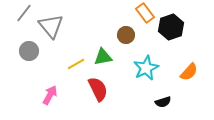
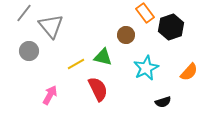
green triangle: rotated 24 degrees clockwise
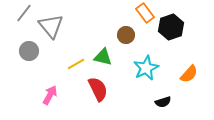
orange semicircle: moved 2 px down
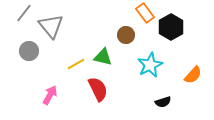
black hexagon: rotated 10 degrees counterclockwise
cyan star: moved 4 px right, 3 px up
orange semicircle: moved 4 px right, 1 px down
